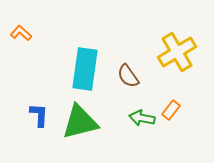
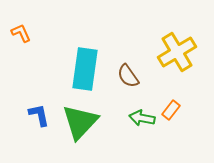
orange L-shape: rotated 25 degrees clockwise
blue L-shape: rotated 15 degrees counterclockwise
green triangle: rotated 33 degrees counterclockwise
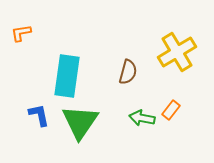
orange L-shape: rotated 75 degrees counterclockwise
cyan rectangle: moved 18 px left, 7 px down
brown semicircle: moved 4 px up; rotated 130 degrees counterclockwise
green triangle: rotated 9 degrees counterclockwise
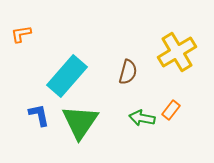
orange L-shape: moved 1 px down
cyan rectangle: rotated 33 degrees clockwise
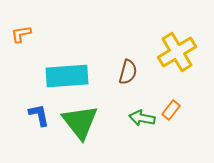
cyan rectangle: rotated 45 degrees clockwise
green triangle: rotated 12 degrees counterclockwise
